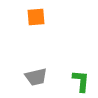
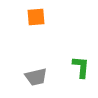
green L-shape: moved 14 px up
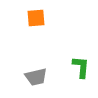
orange square: moved 1 px down
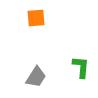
gray trapezoid: rotated 45 degrees counterclockwise
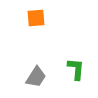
green L-shape: moved 5 px left, 2 px down
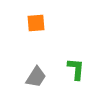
orange square: moved 5 px down
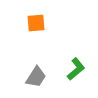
green L-shape: rotated 45 degrees clockwise
